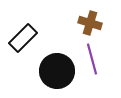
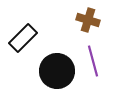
brown cross: moved 2 px left, 3 px up
purple line: moved 1 px right, 2 px down
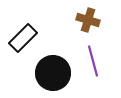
black circle: moved 4 px left, 2 px down
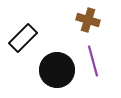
black circle: moved 4 px right, 3 px up
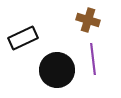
black rectangle: rotated 20 degrees clockwise
purple line: moved 2 px up; rotated 8 degrees clockwise
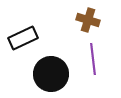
black circle: moved 6 px left, 4 px down
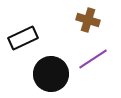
purple line: rotated 64 degrees clockwise
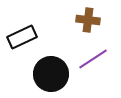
brown cross: rotated 10 degrees counterclockwise
black rectangle: moved 1 px left, 1 px up
